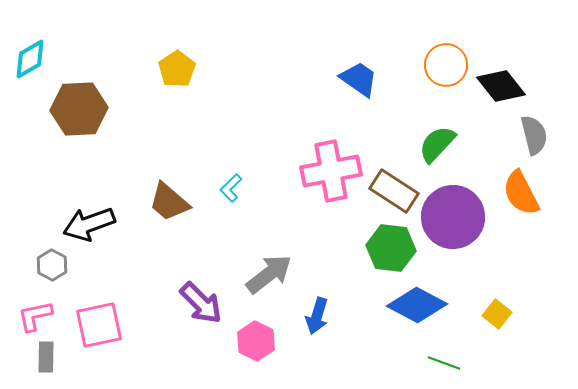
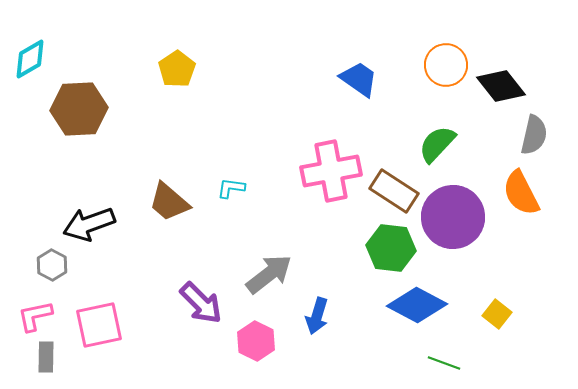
gray semicircle: rotated 27 degrees clockwise
cyan L-shape: rotated 52 degrees clockwise
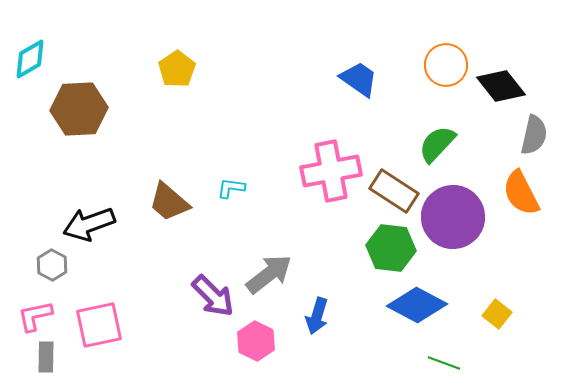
purple arrow: moved 12 px right, 7 px up
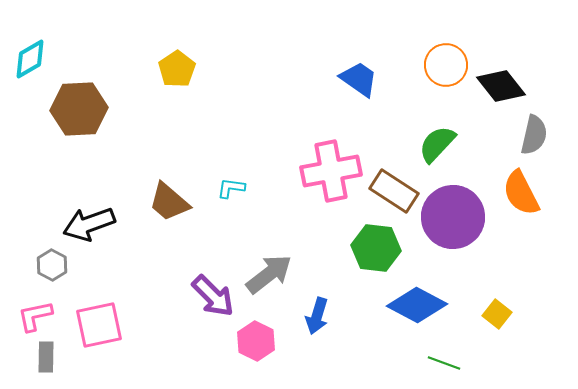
green hexagon: moved 15 px left
